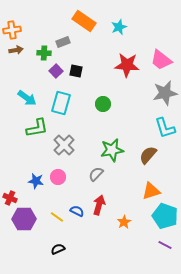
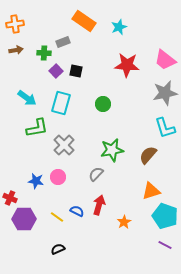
orange cross: moved 3 px right, 6 px up
pink trapezoid: moved 4 px right
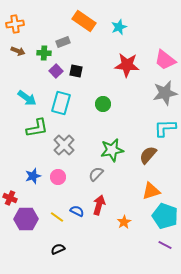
brown arrow: moved 2 px right, 1 px down; rotated 32 degrees clockwise
cyan L-shape: rotated 105 degrees clockwise
blue star: moved 3 px left, 5 px up; rotated 28 degrees counterclockwise
purple hexagon: moved 2 px right
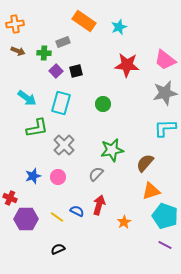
black square: rotated 24 degrees counterclockwise
brown semicircle: moved 3 px left, 8 px down
